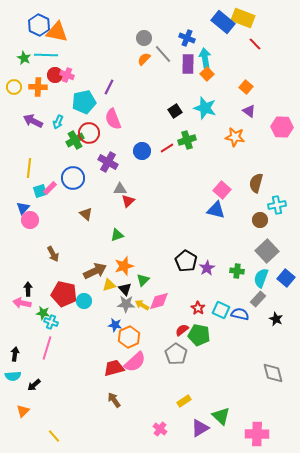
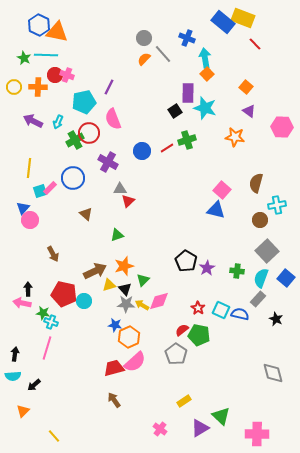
purple rectangle at (188, 64): moved 29 px down
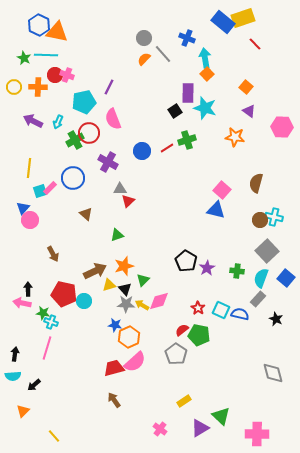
yellow rectangle at (243, 18): rotated 40 degrees counterclockwise
cyan cross at (277, 205): moved 3 px left, 12 px down; rotated 24 degrees clockwise
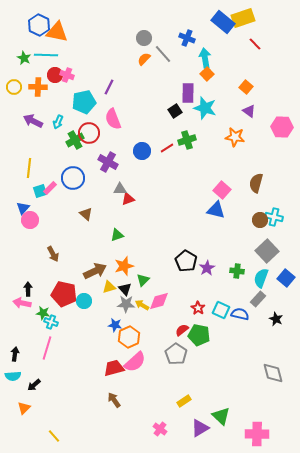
red triangle at (128, 201): moved 2 px up; rotated 24 degrees clockwise
yellow triangle at (109, 285): moved 2 px down
orange triangle at (23, 411): moved 1 px right, 3 px up
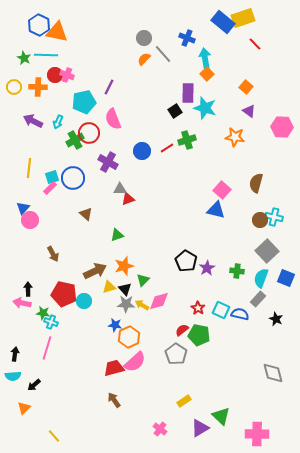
cyan square at (40, 191): moved 12 px right, 14 px up
blue square at (286, 278): rotated 18 degrees counterclockwise
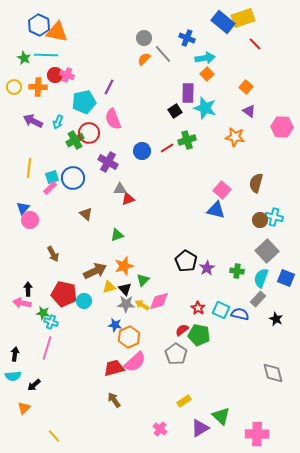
cyan arrow at (205, 58): rotated 90 degrees clockwise
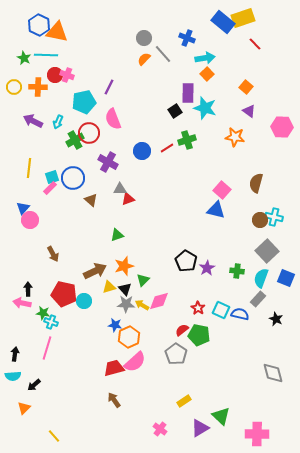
brown triangle at (86, 214): moved 5 px right, 14 px up
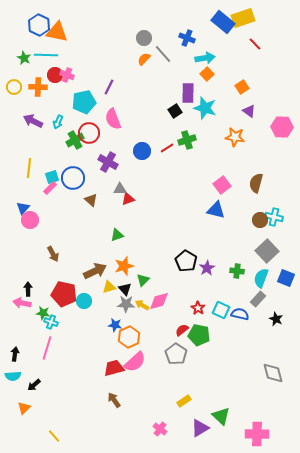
orange square at (246, 87): moved 4 px left; rotated 16 degrees clockwise
pink square at (222, 190): moved 5 px up; rotated 12 degrees clockwise
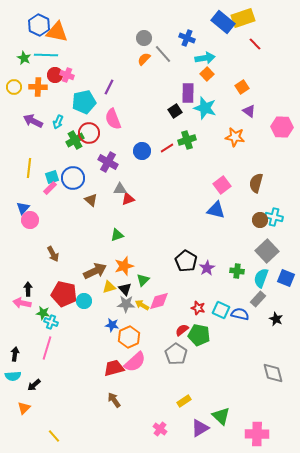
red star at (198, 308): rotated 16 degrees counterclockwise
blue star at (115, 325): moved 3 px left
